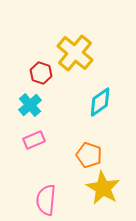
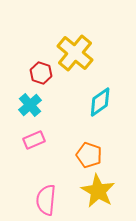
yellow star: moved 5 px left, 3 px down
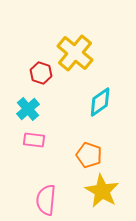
cyan cross: moved 2 px left, 4 px down
pink rectangle: rotated 30 degrees clockwise
yellow star: moved 4 px right
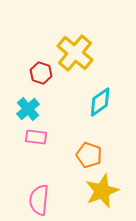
pink rectangle: moved 2 px right, 3 px up
yellow star: rotated 20 degrees clockwise
pink semicircle: moved 7 px left
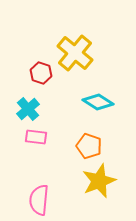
cyan diamond: moved 2 px left; rotated 68 degrees clockwise
orange pentagon: moved 9 px up
yellow star: moved 3 px left, 10 px up
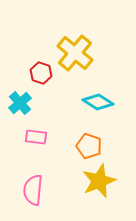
cyan cross: moved 8 px left, 6 px up
pink semicircle: moved 6 px left, 10 px up
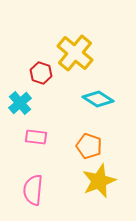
cyan diamond: moved 3 px up
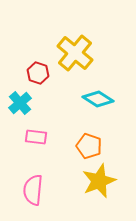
red hexagon: moved 3 px left
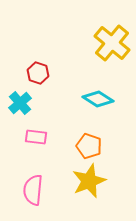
yellow cross: moved 37 px right, 10 px up
yellow star: moved 10 px left
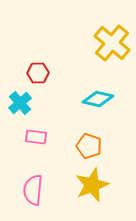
red hexagon: rotated 20 degrees counterclockwise
cyan diamond: rotated 20 degrees counterclockwise
yellow star: moved 3 px right, 4 px down
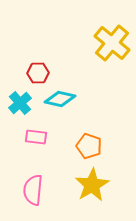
cyan diamond: moved 38 px left
yellow star: rotated 8 degrees counterclockwise
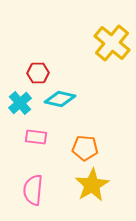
orange pentagon: moved 4 px left, 2 px down; rotated 15 degrees counterclockwise
